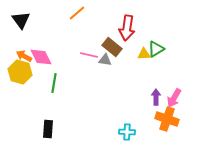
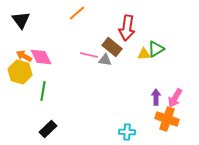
green line: moved 11 px left, 8 px down
pink arrow: moved 1 px right
black rectangle: rotated 42 degrees clockwise
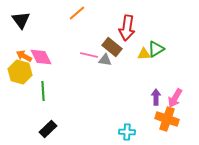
green line: rotated 12 degrees counterclockwise
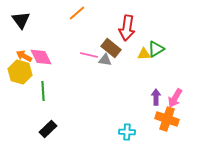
brown rectangle: moved 1 px left, 1 px down
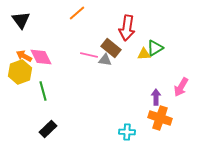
green triangle: moved 1 px left, 1 px up
yellow hexagon: rotated 25 degrees clockwise
green line: rotated 12 degrees counterclockwise
pink arrow: moved 6 px right, 11 px up
orange cross: moved 7 px left, 1 px up
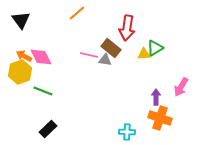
green line: rotated 54 degrees counterclockwise
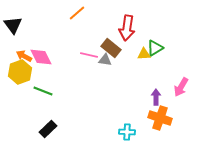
black triangle: moved 8 px left, 5 px down
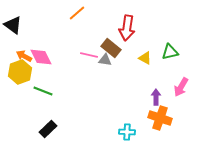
black triangle: rotated 18 degrees counterclockwise
green triangle: moved 15 px right, 4 px down; rotated 18 degrees clockwise
yellow triangle: moved 1 px right, 4 px down; rotated 32 degrees clockwise
